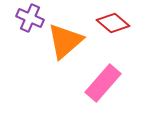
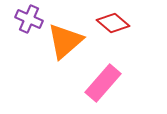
purple cross: moved 1 px left, 1 px down
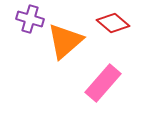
purple cross: moved 1 px right; rotated 8 degrees counterclockwise
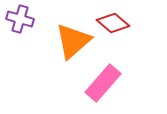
purple cross: moved 10 px left
orange triangle: moved 8 px right
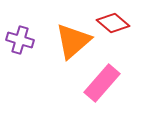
purple cross: moved 21 px down
pink rectangle: moved 1 px left
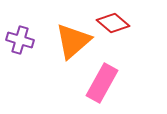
pink rectangle: rotated 12 degrees counterclockwise
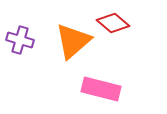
pink rectangle: moved 1 px left, 6 px down; rotated 75 degrees clockwise
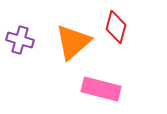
red diamond: moved 3 px right, 4 px down; rotated 64 degrees clockwise
orange triangle: moved 1 px down
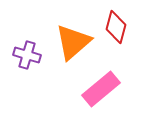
purple cross: moved 7 px right, 15 px down
pink rectangle: rotated 54 degrees counterclockwise
